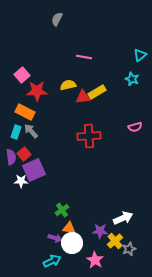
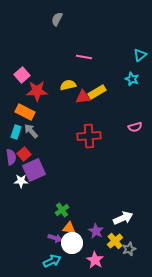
purple star: moved 4 px left; rotated 28 degrees clockwise
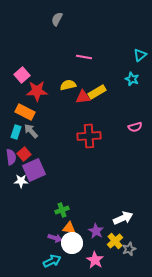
green cross: rotated 16 degrees clockwise
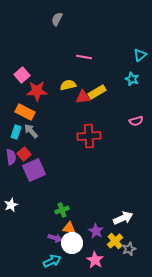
pink semicircle: moved 1 px right, 6 px up
white star: moved 10 px left, 24 px down; rotated 24 degrees counterclockwise
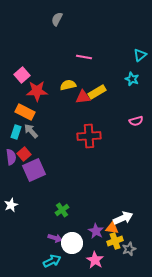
green cross: rotated 16 degrees counterclockwise
orange triangle: moved 43 px right
yellow cross: rotated 21 degrees clockwise
